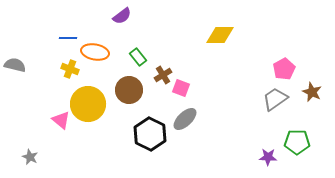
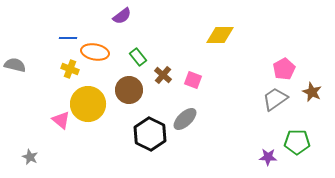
brown cross: rotated 18 degrees counterclockwise
pink square: moved 12 px right, 8 px up
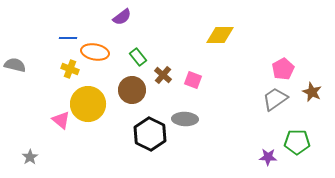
purple semicircle: moved 1 px down
pink pentagon: moved 1 px left
brown circle: moved 3 px right
gray ellipse: rotated 45 degrees clockwise
gray star: rotated 14 degrees clockwise
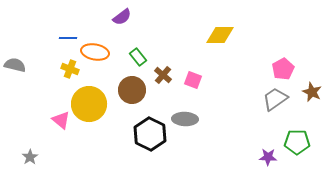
yellow circle: moved 1 px right
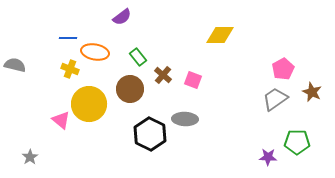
brown circle: moved 2 px left, 1 px up
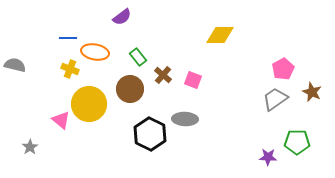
gray star: moved 10 px up
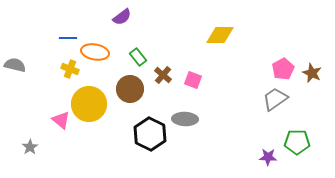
brown star: moved 19 px up
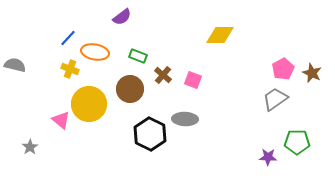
blue line: rotated 48 degrees counterclockwise
green rectangle: moved 1 px up; rotated 30 degrees counterclockwise
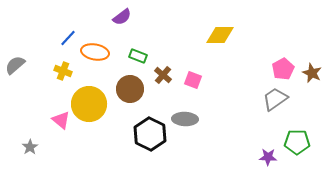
gray semicircle: rotated 55 degrees counterclockwise
yellow cross: moved 7 px left, 2 px down
